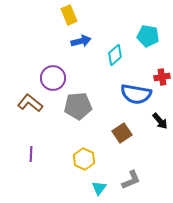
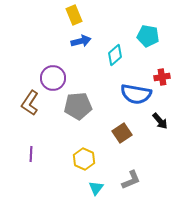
yellow rectangle: moved 5 px right
brown L-shape: rotated 95 degrees counterclockwise
cyan triangle: moved 3 px left
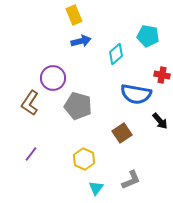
cyan diamond: moved 1 px right, 1 px up
red cross: moved 2 px up; rotated 21 degrees clockwise
gray pentagon: rotated 20 degrees clockwise
purple line: rotated 35 degrees clockwise
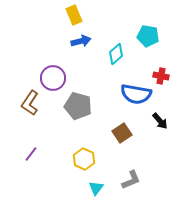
red cross: moved 1 px left, 1 px down
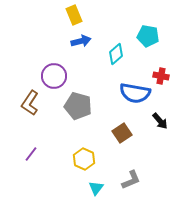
purple circle: moved 1 px right, 2 px up
blue semicircle: moved 1 px left, 1 px up
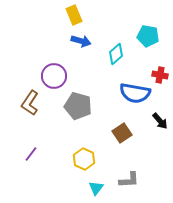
blue arrow: rotated 30 degrees clockwise
red cross: moved 1 px left, 1 px up
gray L-shape: moved 2 px left; rotated 20 degrees clockwise
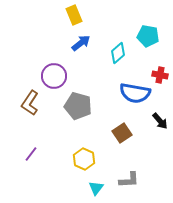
blue arrow: moved 2 px down; rotated 54 degrees counterclockwise
cyan diamond: moved 2 px right, 1 px up
